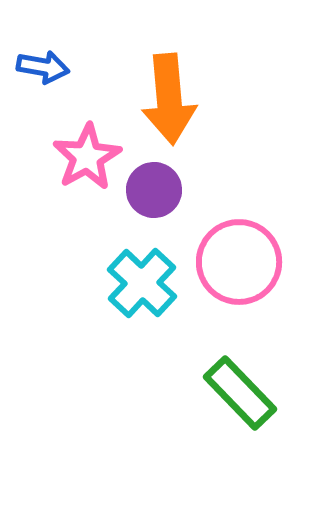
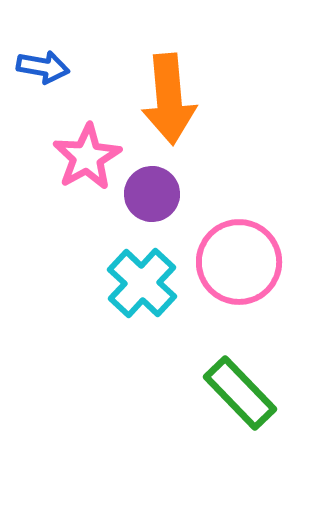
purple circle: moved 2 px left, 4 px down
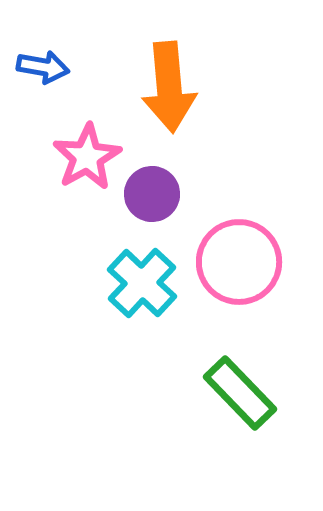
orange arrow: moved 12 px up
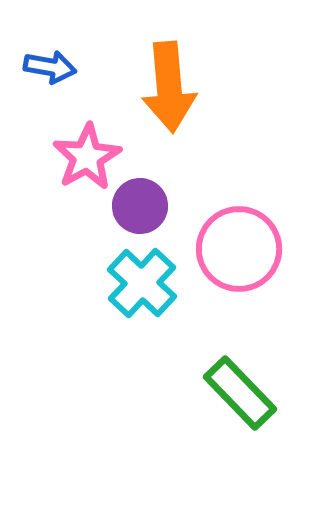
blue arrow: moved 7 px right
purple circle: moved 12 px left, 12 px down
pink circle: moved 13 px up
